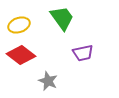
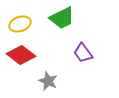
green trapezoid: rotated 100 degrees clockwise
yellow ellipse: moved 1 px right, 1 px up
purple trapezoid: rotated 65 degrees clockwise
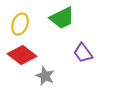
yellow ellipse: rotated 50 degrees counterclockwise
red diamond: moved 1 px right
gray star: moved 3 px left, 5 px up
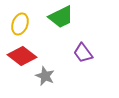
green trapezoid: moved 1 px left, 1 px up
red diamond: moved 1 px down
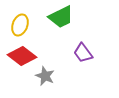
yellow ellipse: moved 1 px down
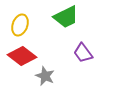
green trapezoid: moved 5 px right
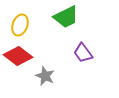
red diamond: moved 4 px left
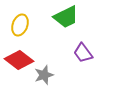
red diamond: moved 1 px right, 4 px down
gray star: moved 1 px left, 1 px up; rotated 30 degrees clockwise
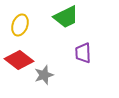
purple trapezoid: rotated 35 degrees clockwise
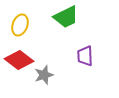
purple trapezoid: moved 2 px right, 3 px down
